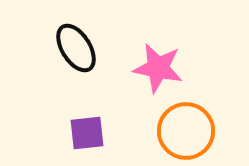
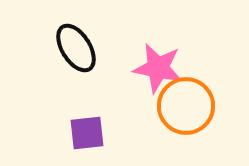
orange circle: moved 25 px up
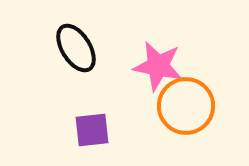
pink star: moved 2 px up
purple square: moved 5 px right, 3 px up
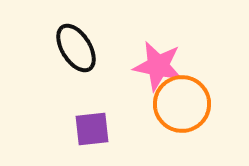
orange circle: moved 4 px left, 2 px up
purple square: moved 1 px up
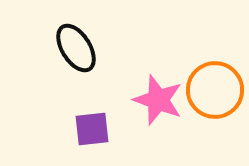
pink star: moved 34 px down; rotated 9 degrees clockwise
orange circle: moved 33 px right, 14 px up
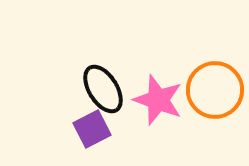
black ellipse: moved 27 px right, 41 px down
purple square: rotated 21 degrees counterclockwise
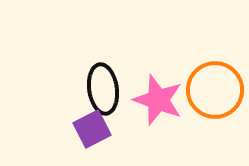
black ellipse: rotated 24 degrees clockwise
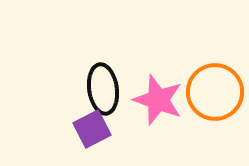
orange circle: moved 2 px down
